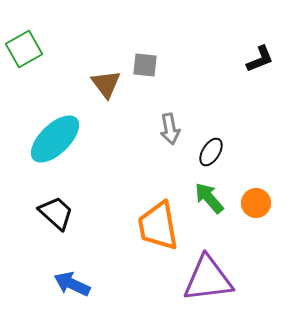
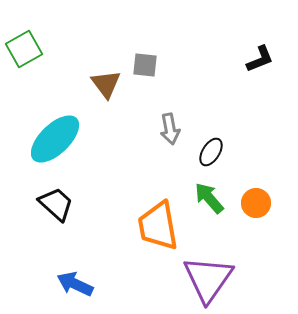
black trapezoid: moved 9 px up
purple triangle: rotated 48 degrees counterclockwise
blue arrow: moved 3 px right
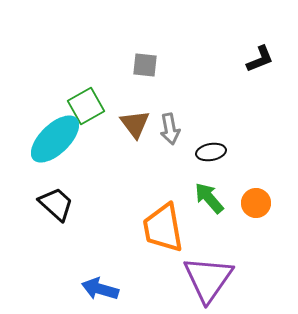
green square: moved 62 px right, 57 px down
brown triangle: moved 29 px right, 40 px down
black ellipse: rotated 48 degrees clockwise
orange trapezoid: moved 5 px right, 2 px down
blue arrow: moved 25 px right, 5 px down; rotated 9 degrees counterclockwise
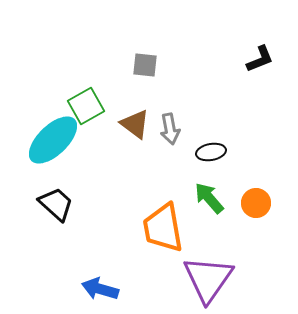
brown triangle: rotated 16 degrees counterclockwise
cyan ellipse: moved 2 px left, 1 px down
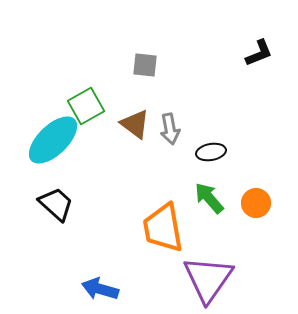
black L-shape: moved 1 px left, 6 px up
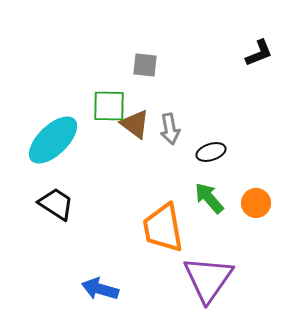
green square: moved 23 px right; rotated 30 degrees clockwise
black ellipse: rotated 8 degrees counterclockwise
black trapezoid: rotated 9 degrees counterclockwise
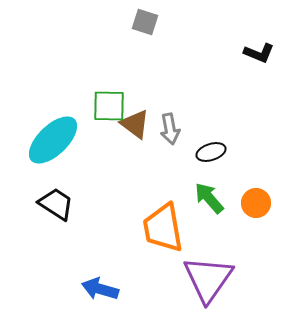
black L-shape: rotated 44 degrees clockwise
gray square: moved 43 px up; rotated 12 degrees clockwise
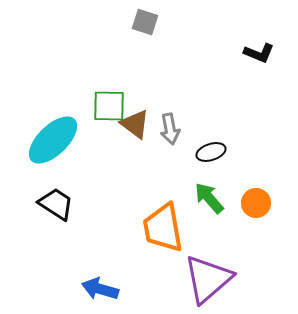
purple triangle: rotated 14 degrees clockwise
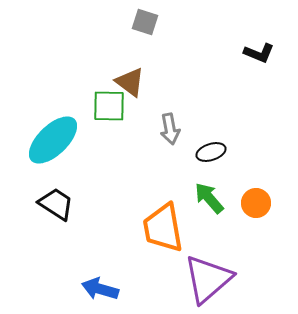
brown triangle: moved 5 px left, 42 px up
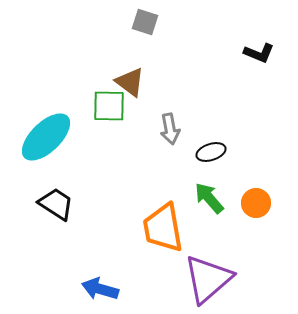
cyan ellipse: moved 7 px left, 3 px up
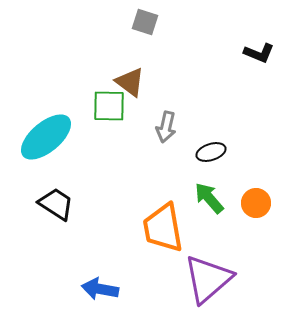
gray arrow: moved 4 px left, 2 px up; rotated 24 degrees clockwise
cyan ellipse: rotated 4 degrees clockwise
blue arrow: rotated 6 degrees counterclockwise
